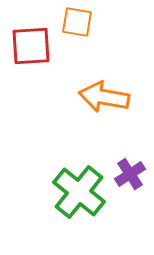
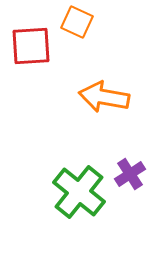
orange square: rotated 16 degrees clockwise
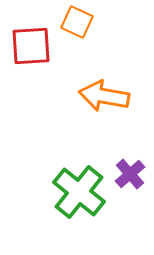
orange arrow: moved 1 px up
purple cross: rotated 8 degrees counterclockwise
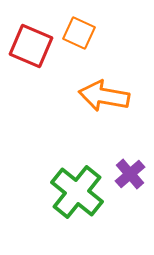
orange square: moved 2 px right, 11 px down
red square: rotated 27 degrees clockwise
green cross: moved 2 px left
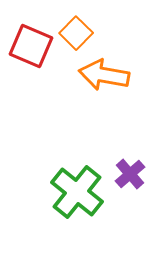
orange square: moved 3 px left; rotated 20 degrees clockwise
orange arrow: moved 21 px up
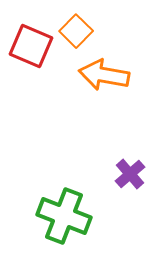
orange square: moved 2 px up
green cross: moved 13 px left, 24 px down; rotated 18 degrees counterclockwise
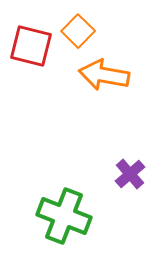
orange square: moved 2 px right
red square: rotated 9 degrees counterclockwise
